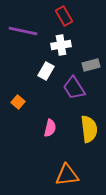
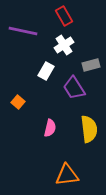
white cross: moved 3 px right; rotated 24 degrees counterclockwise
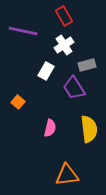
gray rectangle: moved 4 px left
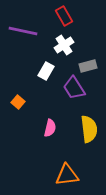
gray rectangle: moved 1 px right, 1 px down
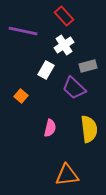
red rectangle: rotated 12 degrees counterclockwise
white rectangle: moved 1 px up
purple trapezoid: rotated 15 degrees counterclockwise
orange square: moved 3 px right, 6 px up
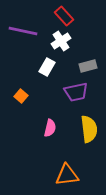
white cross: moved 3 px left, 4 px up
white rectangle: moved 1 px right, 3 px up
purple trapezoid: moved 2 px right, 4 px down; rotated 55 degrees counterclockwise
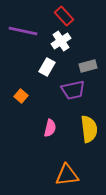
purple trapezoid: moved 3 px left, 2 px up
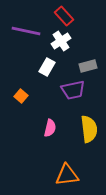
purple line: moved 3 px right
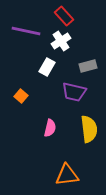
purple trapezoid: moved 1 px right, 2 px down; rotated 25 degrees clockwise
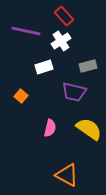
white rectangle: moved 3 px left; rotated 42 degrees clockwise
yellow semicircle: rotated 48 degrees counterclockwise
orange triangle: rotated 35 degrees clockwise
